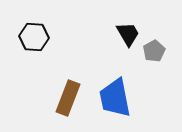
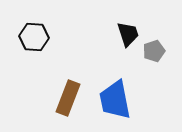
black trapezoid: rotated 12 degrees clockwise
gray pentagon: rotated 10 degrees clockwise
blue trapezoid: moved 2 px down
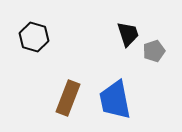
black hexagon: rotated 12 degrees clockwise
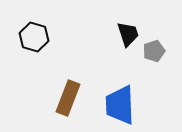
blue trapezoid: moved 5 px right, 5 px down; rotated 9 degrees clockwise
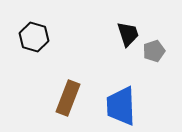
blue trapezoid: moved 1 px right, 1 px down
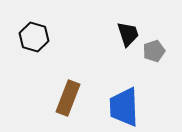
blue trapezoid: moved 3 px right, 1 px down
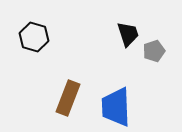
blue trapezoid: moved 8 px left
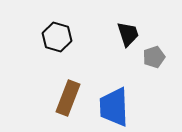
black hexagon: moved 23 px right
gray pentagon: moved 6 px down
blue trapezoid: moved 2 px left
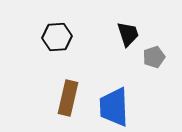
black hexagon: rotated 20 degrees counterclockwise
brown rectangle: rotated 8 degrees counterclockwise
